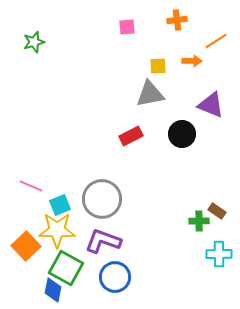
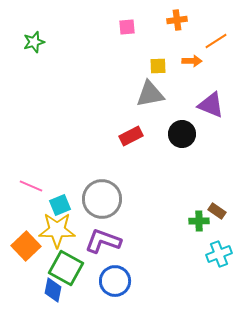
cyan cross: rotated 20 degrees counterclockwise
blue circle: moved 4 px down
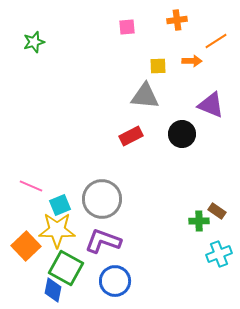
gray triangle: moved 5 px left, 2 px down; rotated 16 degrees clockwise
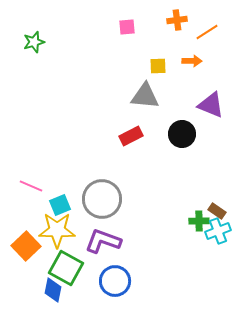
orange line: moved 9 px left, 9 px up
cyan cross: moved 1 px left, 23 px up
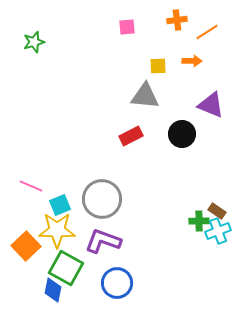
blue circle: moved 2 px right, 2 px down
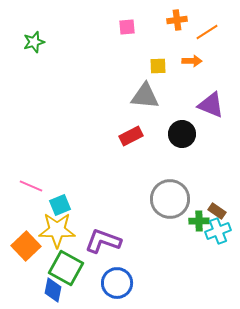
gray circle: moved 68 px right
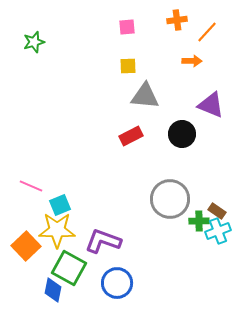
orange line: rotated 15 degrees counterclockwise
yellow square: moved 30 px left
green square: moved 3 px right
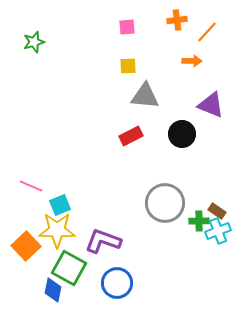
gray circle: moved 5 px left, 4 px down
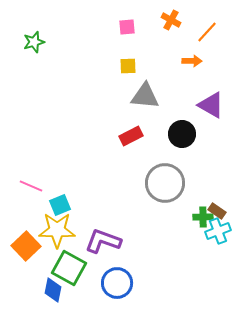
orange cross: moved 6 px left; rotated 36 degrees clockwise
purple triangle: rotated 8 degrees clockwise
gray circle: moved 20 px up
green cross: moved 4 px right, 4 px up
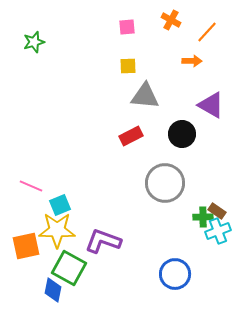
orange square: rotated 32 degrees clockwise
blue circle: moved 58 px right, 9 px up
